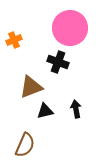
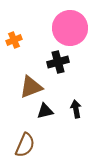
black cross: rotated 35 degrees counterclockwise
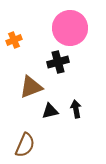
black triangle: moved 5 px right
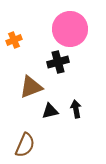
pink circle: moved 1 px down
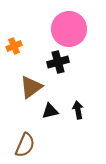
pink circle: moved 1 px left
orange cross: moved 6 px down
brown triangle: rotated 15 degrees counterclockwise
black arrow: moved 2 px right, 1 px down
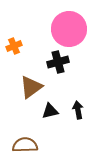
brown semicircle: rotated 115 degrees counterclockwise
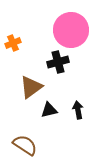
pink circle: moved 2 px right, 1 px down
orange cross: moved 1 px left, 3 px up
black triangle: moved 1 px left, 1 px up
brown semicircle: rotated 35 degrees clockwise
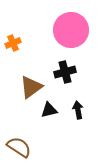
black cross: moved 7 px right, 10 px down
brown semicircle: moved 6 px left, 2 px down
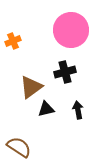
orange cross: moved 2 px up
black triangle: moved 3 px left, 1 px up
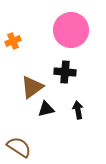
black cross: rotated 20 degrees clockwise
brown triangle: moved 1 px right
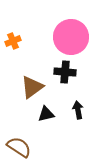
pink circle: moved 7 px down
black triangle: moved 5 px down
